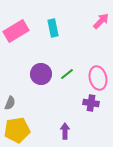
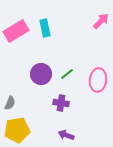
cyan rectangle: moved 8 px left
pink ellipse: moved 2 px down; rotated 20 degrees clockwise
purple cross: moved 30 px left
purple arrow: moved 1 px right, 4 px down; rotated 70 degrees counterclockwise
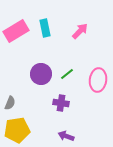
pink arrow: moved 21 px left, 10 px down
purple arrow: moved 1 px down
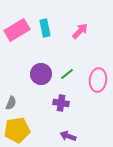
pink rectangle: moved 1 px right, 1 px up
gray semicircle: moved 1 px right
purple arrow: moved 2 px right
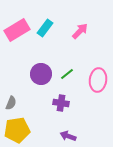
cyan rectangle: rotated 48 degrees clockwise
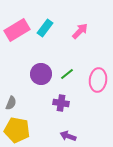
yellow pentagon: rotated 20 degrees clockwise
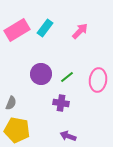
green line: moved 3 px down
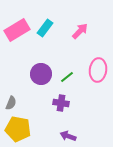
pink ellipse: moved 10 px up
yellow pentagon: moved 1 px right, 1 px up
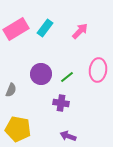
pink rectangle: moved 1 px left, 1 px up
gray semicircle: moved 13 px up
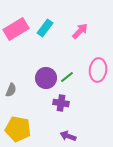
purple circle: moved 5 px right, 4 px down
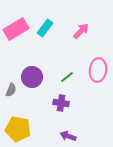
pink arrow: moved 1 px right
purple circle: moved 14 px left, 1 px up
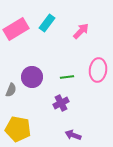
cyan rectangle: moved 2 px right, 5 px up
green line: rotated 32 degrees clockwise
purple cross: rotated 35 degrees counterclockwise
purple arrow: moved 5 px right, 1 px up
